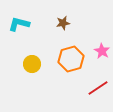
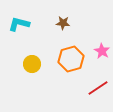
brown star: rotated 16 degrees clockwise
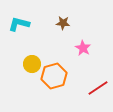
pink star: moved 19 px left, 3 px up
orange hexagon: moved 17 px left, 17 px down
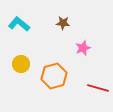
cyan L-shape: rotated 25 degrees clockwise
pink star: rotated 21 degrees clockwise
yellow circle: moved 11 px left
red line: rotated 50 degrees clockwise
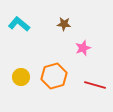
brown star: moved 1 px right, 1 px down
yellow circle: moved 13 px down
red line: moved 3 px left, 3 px up
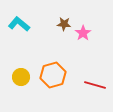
pink star: moved 15 px up; rotated 14 degrees counterclockwise
orange hexagon: moved 1 px left, 1 px up
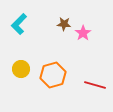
cyan L-shape: rotated 85 degrees counterclockwise
yellow circle: moved 8 px up
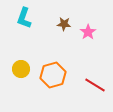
cyan L-shape: moved 5 px right, 6 px up; rotated 25 degrees counterclockwise
pink star: moved 5 px right, 1 px up
red line: rotated 15 degrees clockwise
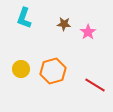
orange hexagon: moved 4 px up
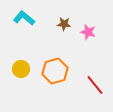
cyan L-shape: rotated 110 degrees clockwise
pink star: rotated 21 degrees counterclockwise
orange hexagon: moved 2 px right
red line: rotated 20 degrees clockwise
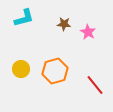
cyan L-shape: rotated 125 degrees clockwise
pink star: rotated 14 degrees clockwise
